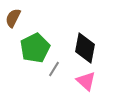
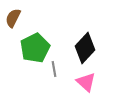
black diamond: rotated 32 degrees clockwise
gray line: rotated 42 degrees counterclockwise
pink triangle: moved 1 px down
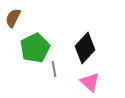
pink triangle: moved 4 px right
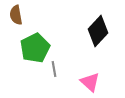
brown semicircle: moved 3 px right, 3 px up; rotated 36 degrees counterclockwise
black diamond: moved 13 px right, 17 px up
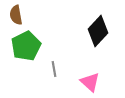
green pentagon: moved 9 px left, 2 px up
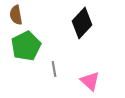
black diamond: moved 16 px left, 8 px up
pink triangle: moved 1 px up
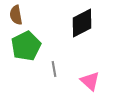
black diamond: rotated 20 degrees clockwise
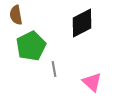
green pentagon: moved 5 px right
pink triangle: moved 2 px right, 1 px down
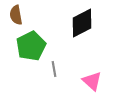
pink triangle: moved 1 px up
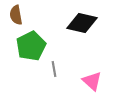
black diamond: rotated 40 degrees clockwise
